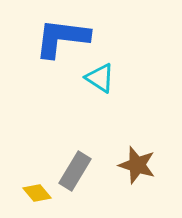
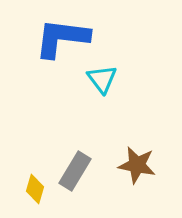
cyan triangle: moved 2 px right, 1 px down; rotated 20 degrees clockwise
brown star: rotated 6 degrees counterclockwise
yellow diamond: moved 2 px left, 4 px up; rotated 56 degrees clockwise
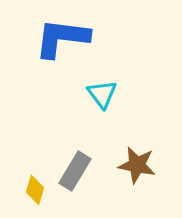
cyan triangle: moved 15 px down
yellow diamond: moved 1 px down
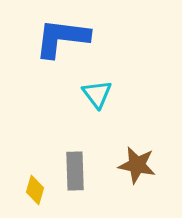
cyan triangle: moved 5 px left
gray rectangle: rotated 33 degrees counterclockwise
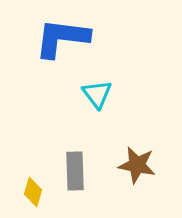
yellow diamond: moved 2 px left, 2 px down
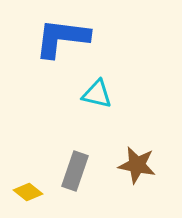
cyan triangle: rotated 40 degrees counterclockwise
gray rectangle: rotated 21 degrees clockwise
yellow diamond: moved 5 px left; rotated 68 degrees counterclockwise
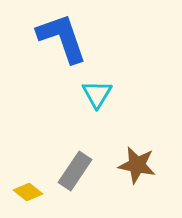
blue L-shape: rotated 64 degrees clockwise
cyan triangle: rotated 48 degrees clockwise
gray rectangle: rotated 15 degrees clockwise
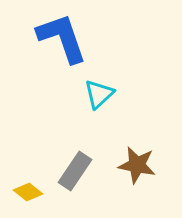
cyan triangle: moved 2 px right; rotated 16 degrees clockwise
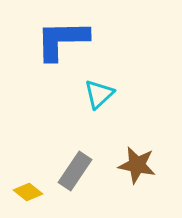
blue L-shape: moved 2 px down; rotated 72 degrees counterclockwise
